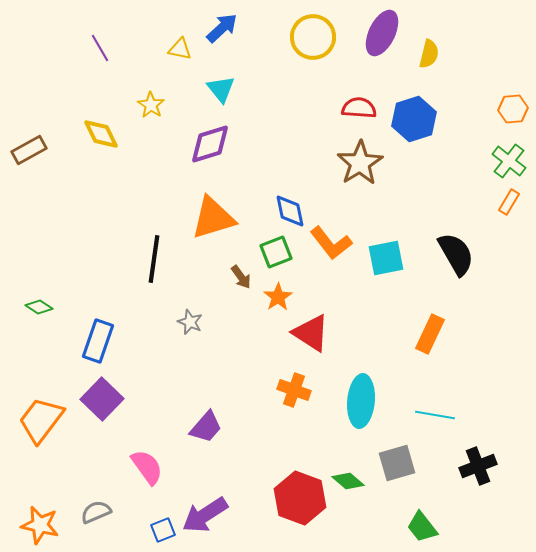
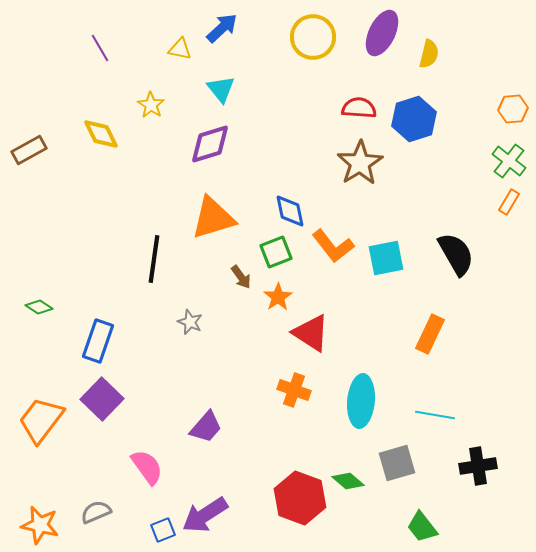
orange L-shape at (331, 243): moved 2 px right, 3 px down
black cross at (478, 466): rotated 12 degrees clockwise
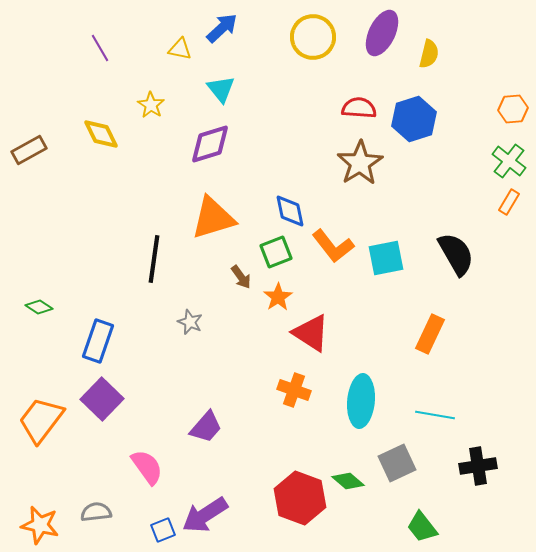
gray square at (397, 463): rotated 9 degrees counterclockwise
gray semicircle at (96, 512): rotated 16 degrees clockwise
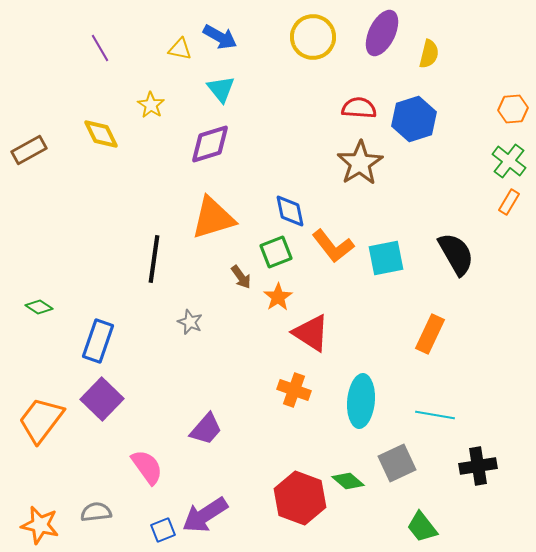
blue arrow at (222, 28): moved 2 px left, 9 px down; rotated 72 degrees clockwise
purple trapezoid at (206, 427): moved 2 px down
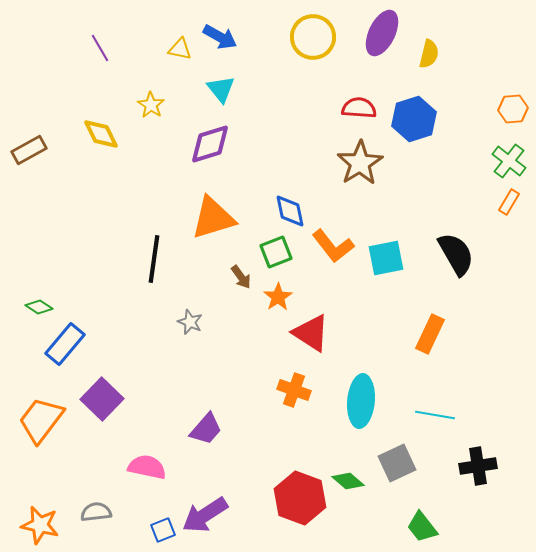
blue rectangle at (98, 341): moved 33 px left, 3 px down; rotated 21 degrees clockwise
pink semicircle at (147, 467): rotated 42 degrees counterclockwise
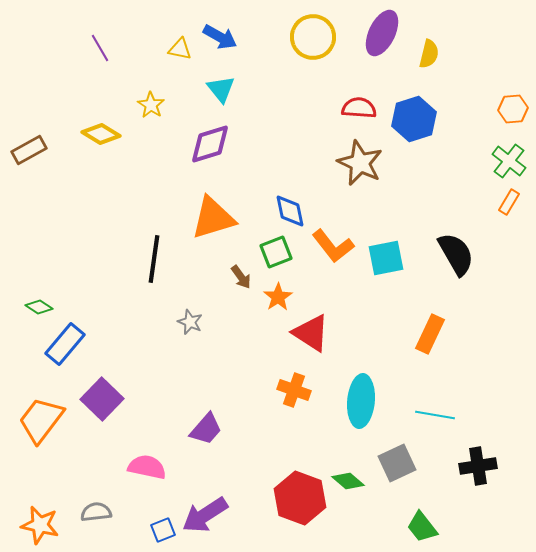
yellow diamond at (101, 134): rotated 33 degrees counterclockwise
brown star at (360, 163): rotated 15 degrees counterclockwise
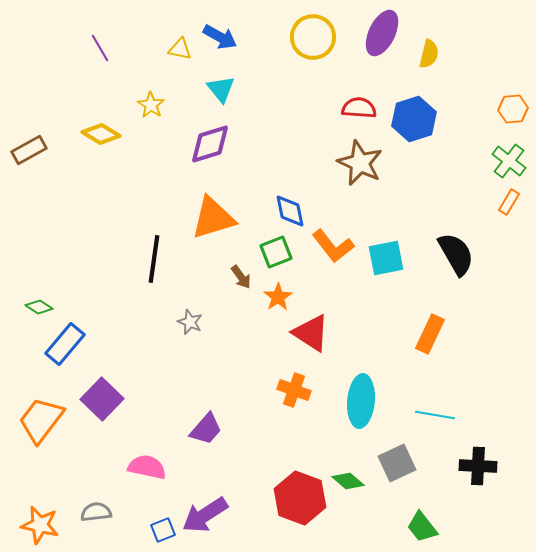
black cross at (478, 466): rotated 12 degrees clockwise
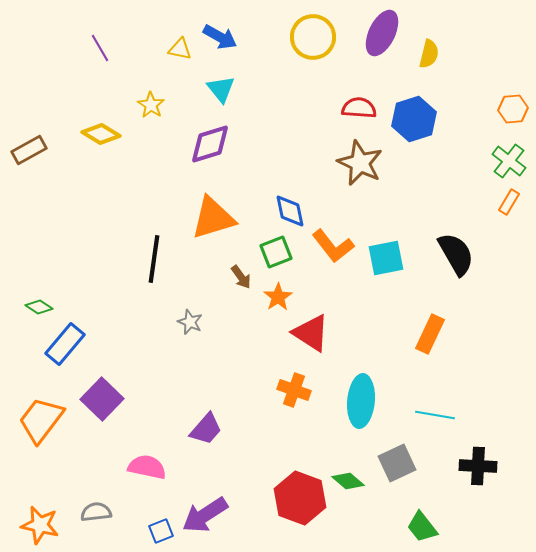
blue square at (163, 530): moved 2 px left, 1 px down
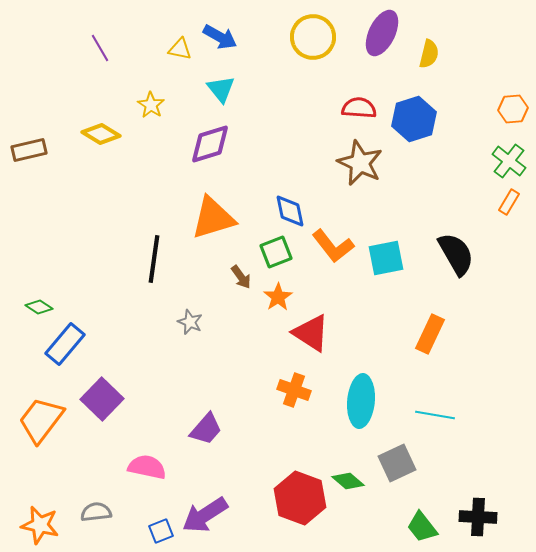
brown rectangle at (29, 150): rotated 16 degrees clockwise
black cross at (478, 466): moved 51 px down
